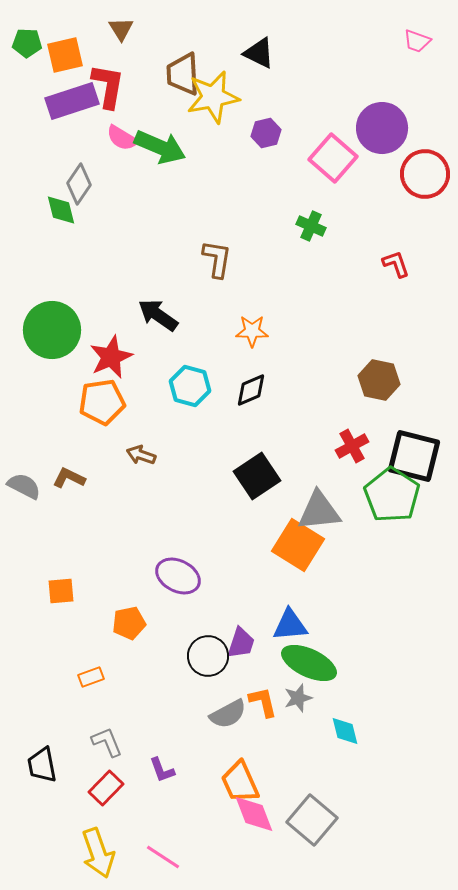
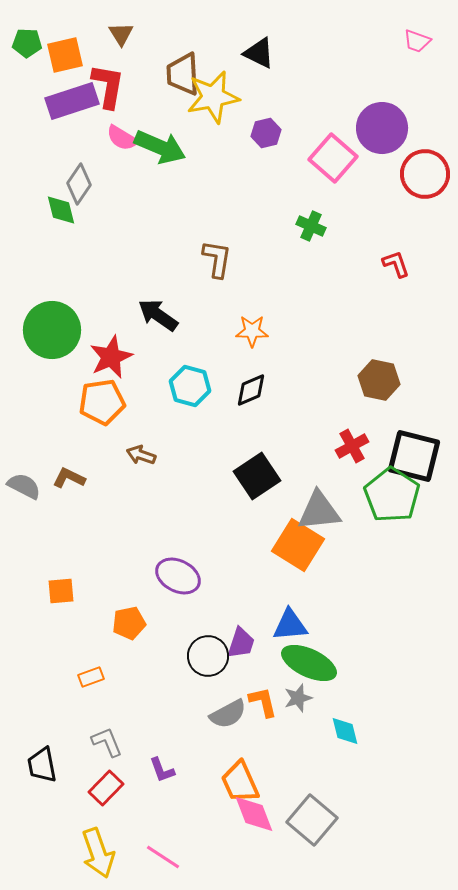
brown triangle at (121, 29): moved 5 px down
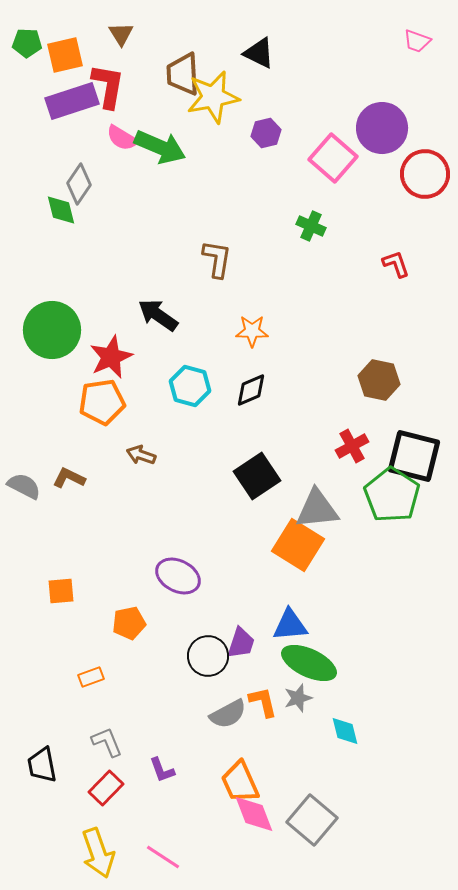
gray triangle at (319, 511): moved 2 px left, 2 px up
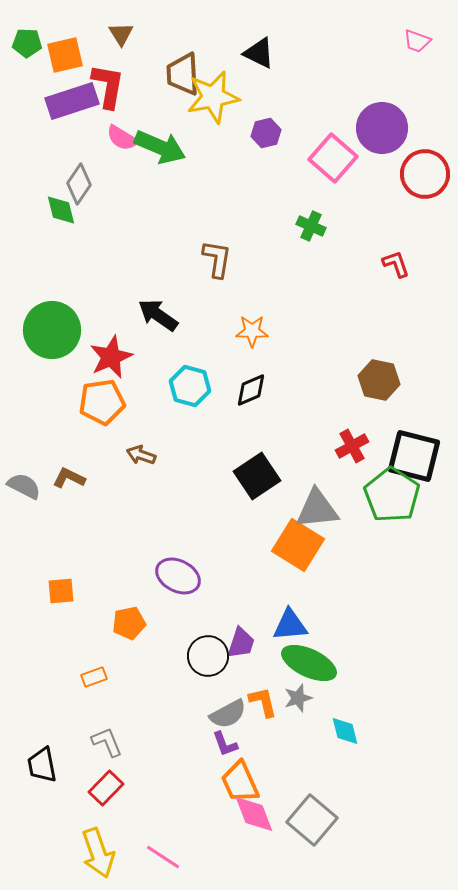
orange rectangle at (91, 677): moved 3 px right
purple L-shape at (162, 770): moved 63 px right, 26 px up
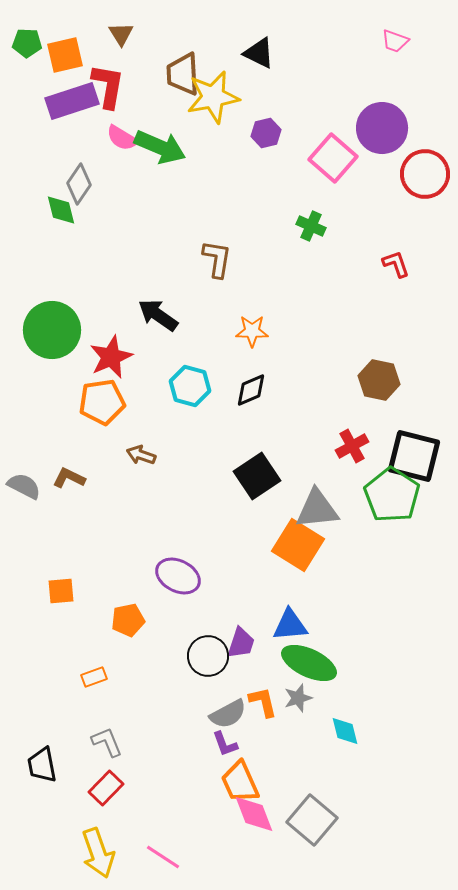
pink trapezoid at (417, 41): moved 22 px left
orange pentagon at (129, 623): moved 1 px left, 3 px up
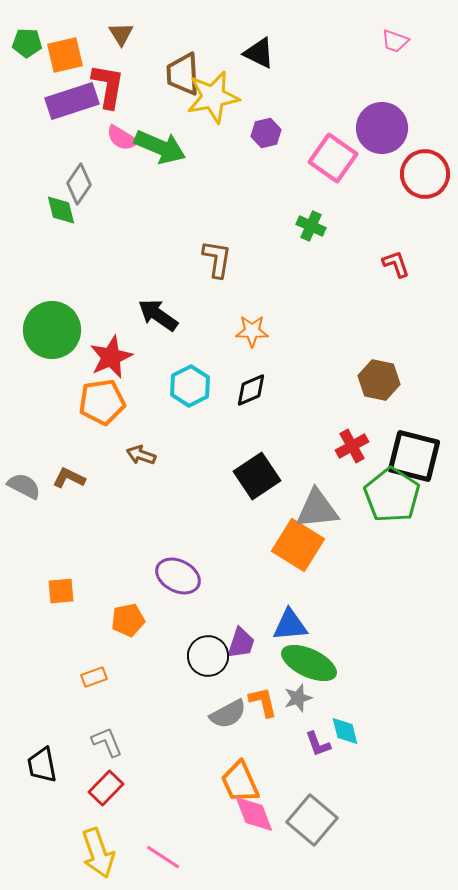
pink square at (333, 158): rotated 6 degrees counterclockwise
cyan hexagon at (190, 386): rotated 18 degrees clockwise
purple L-shape at (225, 744): moved 93 px right
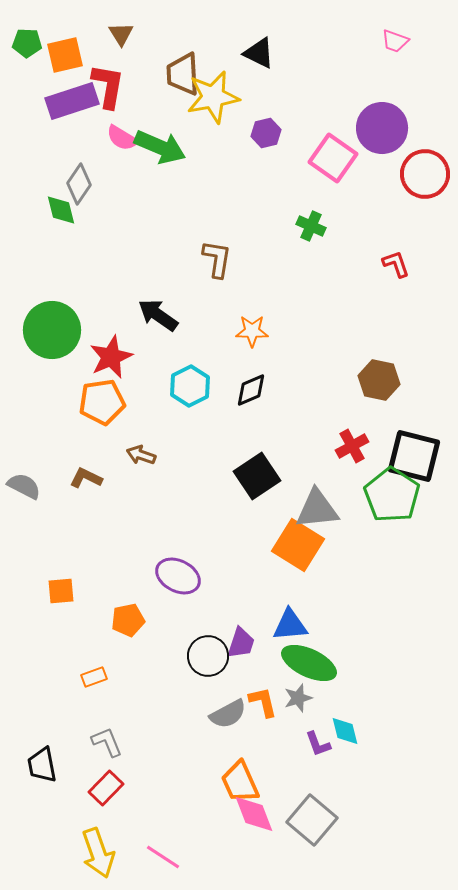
brown L-shape at (69, 478): moved 17 px right
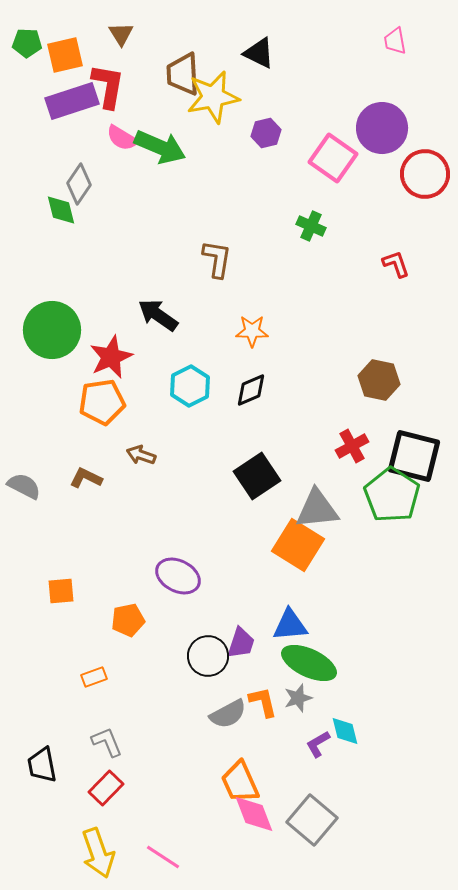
pink trapezoid at (395, 41): rotated 60 degrees clockwise
purple L-shape at (318, 744): rotated 80 degrees clockwise
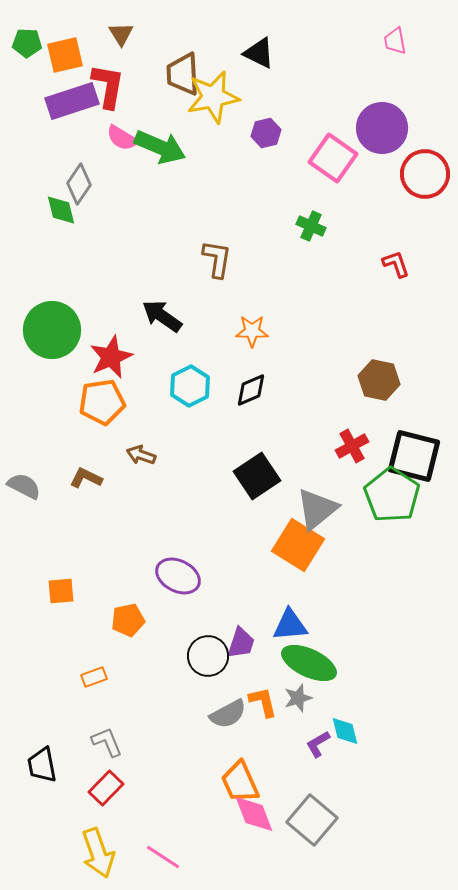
black arrow at (158, 315): moved 4 px right, 1 px down
gray triangle at (317, 509): rotated 33 degrees counterclockwise
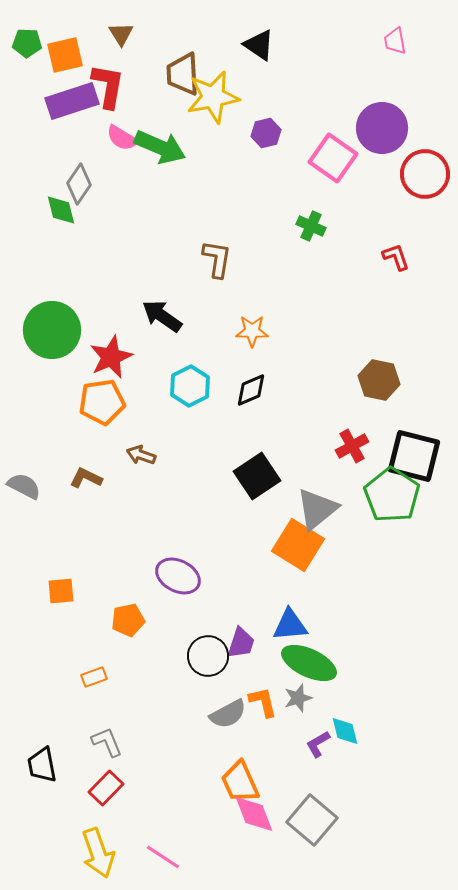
black triangle at (259, 53): moved 8 px up; rotated 8 degrees clockwise
red L-shape at (396, 264): moved 7 px up
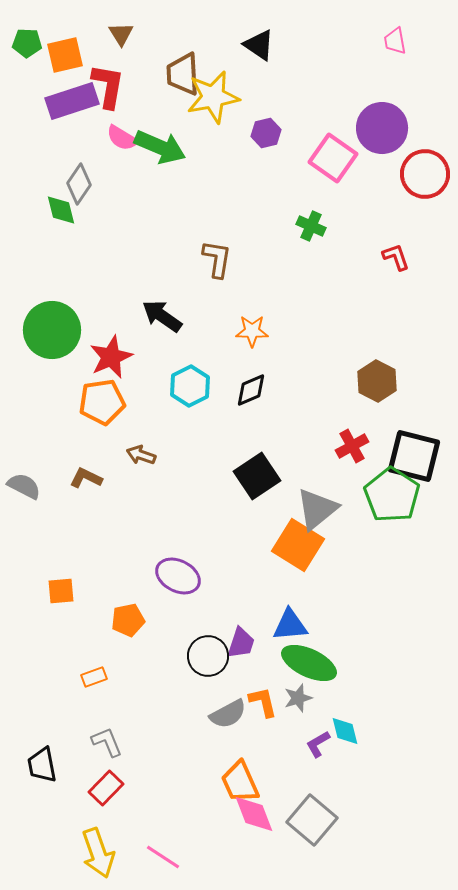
brown hexagon at (379, 380): moved 2 px left, 1 px down; rotated 15 degrees clockwise
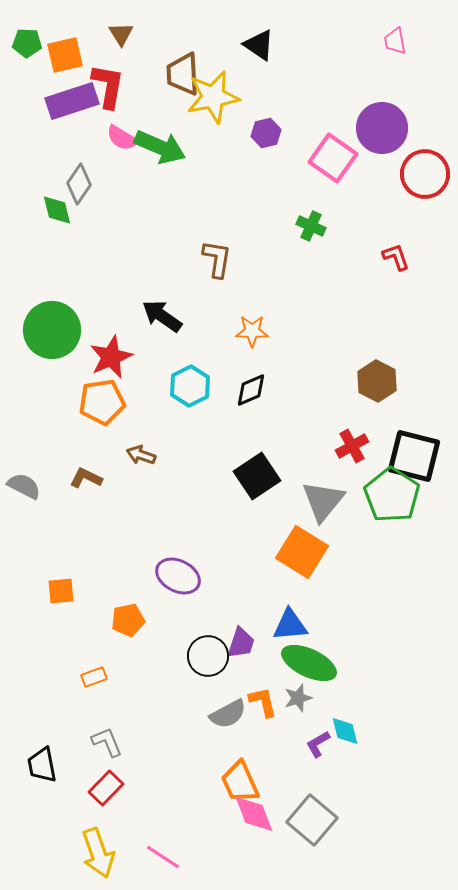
green diamond at (61, 210): moved 4 px left
gray triangle at (317, 509): moved 6 px right, 8 px up; rotated 12 degrees counterclockwise
orange square at (298, 545): moved 4 px right, 7 px down
